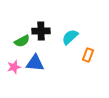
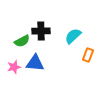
cyan semicircle: moved 3 px right, 1 px up
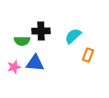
green semicircle: rotated 28 degrees clockwise
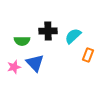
black cross: moved 7 px right
blue triangle: rotated 42 degrees clockwise
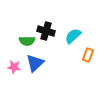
black cross: moved 2 px left; rotated 18 degrees clockwise
green semicircle: moved 5 px right
blue triangle: rotated 30 degrees clockwise
pink star: rotated 24 degrees clockwise
